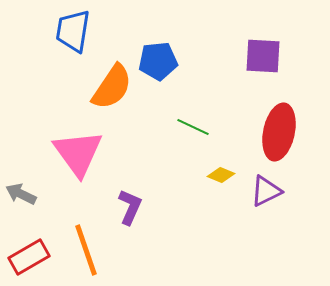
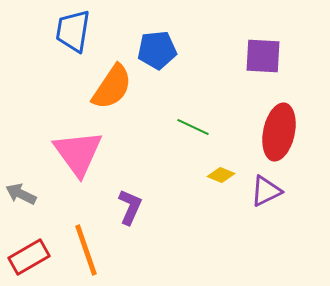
blue pentagon: moved 1 px left, 11 px up
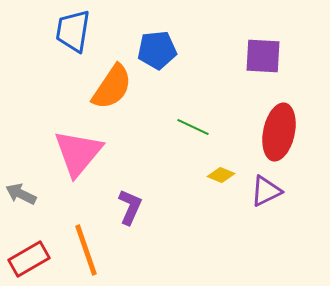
pink triangle: rotated 16 degrees clockwise
red rectangle: moved 2 px down
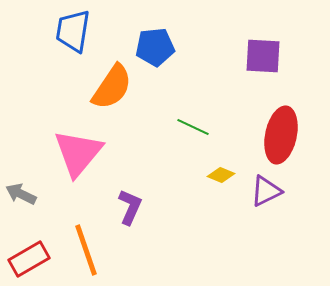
blue pentagon: moved 2 px left, 3 px up
red ellipse: moved 2 px right, 3 px down
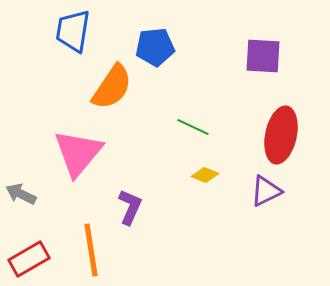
yellow diamond: moved 16 px left
orange line: moved 5 px right; rotated 10 degrees clockwise
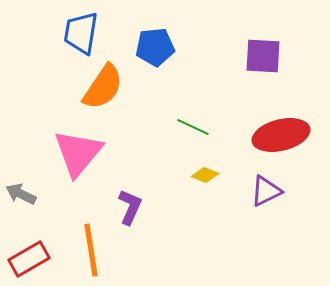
blue trapezoid: moved 8 px right, 2 px down
orange semicircle: moved 9 px left
red ellipse: rotated 64 degrees clockwise
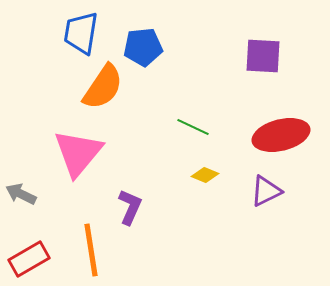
blue pentagon: moved 12 px left
